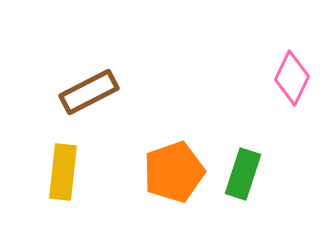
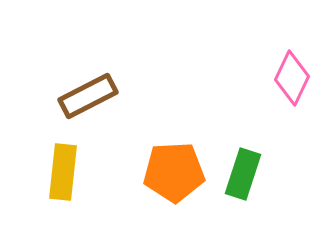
brown rectangle: moved 1 px left, 4 px down
orange pentagon: rotated 16 degrees clockwise
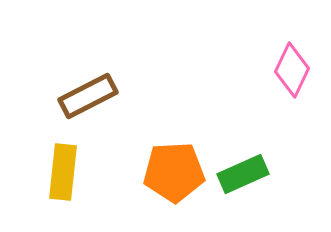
pink diamond: moved 8 px up
green rectangle: rotated 48 degrees clockwise
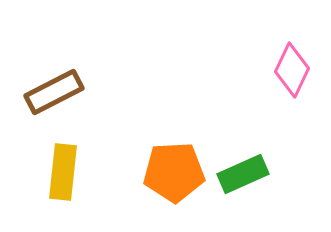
brown rectangle: moved 34 px left, 4 px up
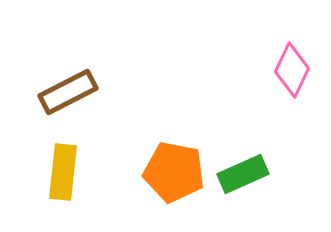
brown rectangle: moved 14 px right
orange pentagon: rotated 14 degrees clockwise
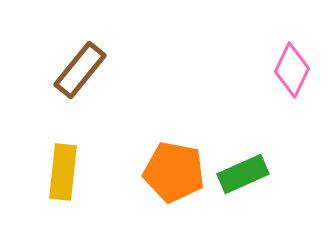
brown rectangle: moved 12 px right, 22 px up; rotated 24 degrees counterclockwise
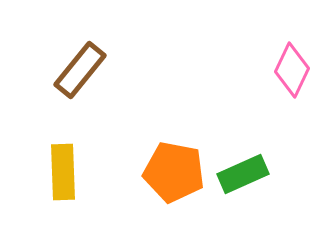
yellow rectangle: rotated 8 degrees counterclockwise
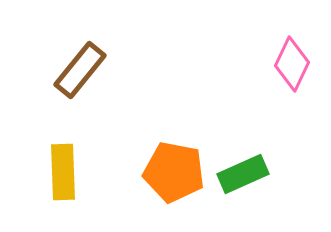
pink diamond: moved 6 px up
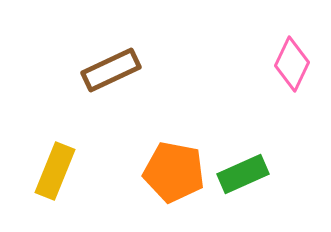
brown rectangle: moved 31 px right; rotated 26 degrees clockwise
yellow rectangle: moved 8 px left, 1 px up; rotated 24 degrees clockwise
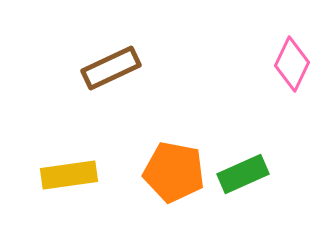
brown rectangle: moved 2 px up
yellow rectangle: moved 14 px right, 4 px down; rotated 60 degrees clockwise
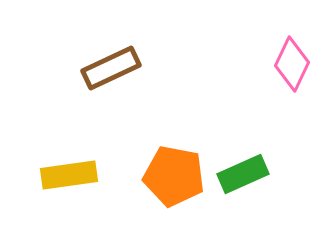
orange pentagon: moved 4 px down
